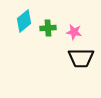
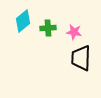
cyan diamond: moved 1 px left
black trapezoid: rotated 92 degrees clockwise
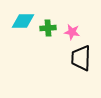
cyan diamond: rotated 40 degrees clockwise
pink star: moved 2 px left
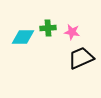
cyan diamond: moved 16 px down
black trapezoid: rotated 64 degrees clockwise
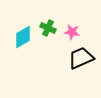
green cross: rotated 28 degrees clockwise
cyan diamond: rotated 30 degrees counterclockwise
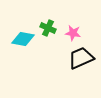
pink star: moved 1 px right, 1 px down
cyan diamond: moved 2 px down; rotated 40 degrees clockwise
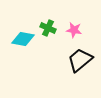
pink star: moved 1 px right, 3 px up
black trapezoid: moved 1 px left, 2 px down; rotated 16 degrees counterclockwise
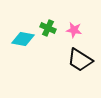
black trapezoid: rotated 108 degrees counterclockwise
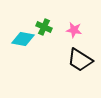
green cross: moved 4 px left, 1 px up
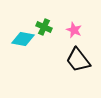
pink star: rotated 14 degrees clockwise
black trapezoid: moved 2 px left; rotated 20 degrees clockwise
